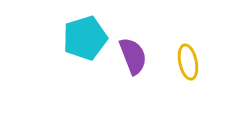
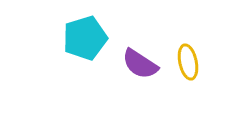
purple semicircle: moved 7 px right, 8 px down; rotated 144 degrees clockwise
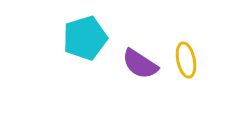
yellow ellipse: moved 2 px left, 2 px up
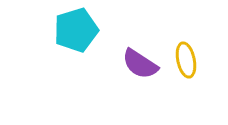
cyan pentagon: moved 9 px left, 8 px up
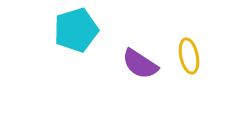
yellow ellipse: moved 3 px right, 4 px up
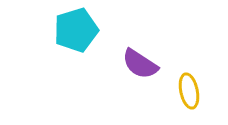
yellow ellipse: moved 35 px down
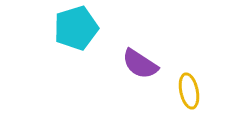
cyan pentagon: moved 2 px up
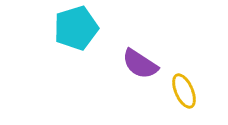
yellow ellipse: moved 5 px left; rotated 12 degrees counterclockwise
